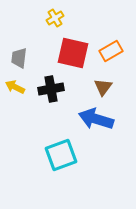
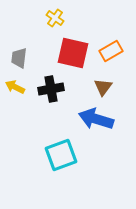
yellow cross: rotated 24 degrees counterclockwise
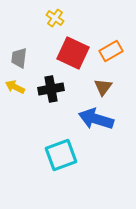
red square: rotated 12 degrees clockwise
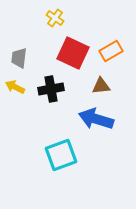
brown triangle: moved 2 px left, 1 px up; rotated 48 degrees clockwise
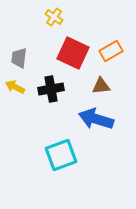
yellow cross: moved 1 px left, 1 px up
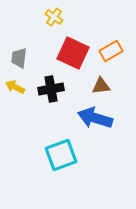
blue arrow: moved 1 px left, 1 px up
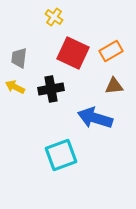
brown triangle: moved 13 px right
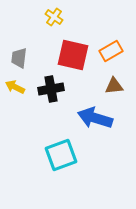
red square: moved 2 px down; rotated 12 degrees counterclockwise
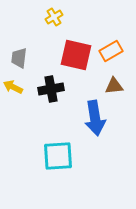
yellow cross: rotated 24 degrees clockwise
red square: moved 3 px right
yellow arrow: moved 2 px left
blue arrow: rotated 116 degrees counterclockwise
cyan square: moved 3 px left, 1 px down; rotated 16 degrees clockwise
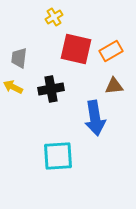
red square: moved 6 px up
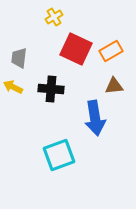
red square: rotated 12 degrees clockwise
black cross: rotated 15 degrees clockwise
cyan square: moved 1 px right, 1 px up; rotated 16 degrees counterclockwise
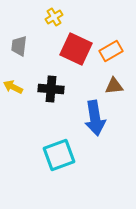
gray trapezoid: moved 12 px up
